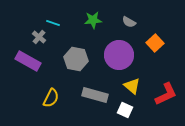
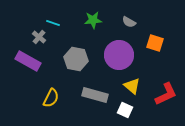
orange square: rotated 30 degrees counterclockwise
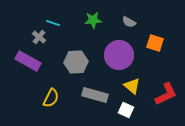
gray hexagon: moved 3 px down; rotated 15 degrees counterclockwise
white square: moved 1 px right
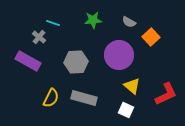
orange square: moved 4 px left, 6 px up; rotated 30 degrees clockwise
gray rectangle: moved 11 px left, 3 px down
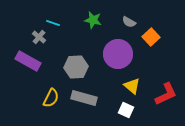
green star: rotated 18 degrees clockwise
purple circle: moved 1 px left, 1 px up
gray hexagon: moved 5 px down
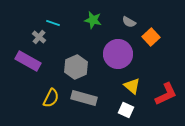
gray hexagon: rotated 20 degrees counterclockwise
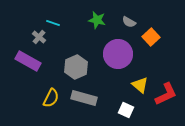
green star: moved 4 px right
yellow triangle: moved 8 px right, 1 px up
